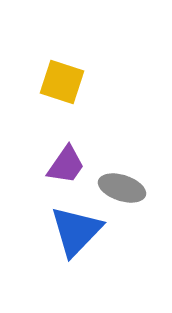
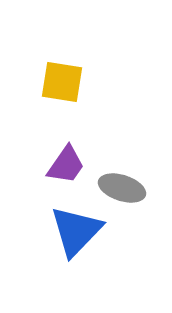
yellow square: rotated 9 degrees counterclockwise
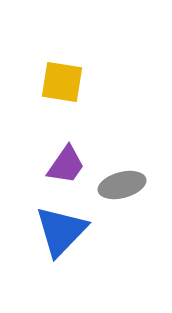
gray ellipse: moved 3 px up; rotated 33 degrees counterclockwise
blue triangle: moved 15 px left
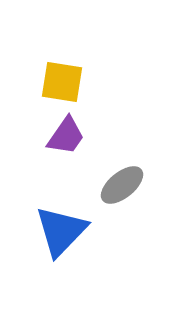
purple trapezoid: moved 29 px up
gray ellipse: rotated 24 degrees counterclockwise
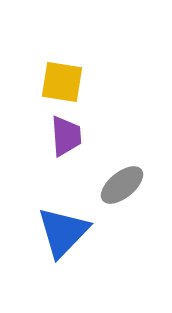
purple trapezoid: rotated 39 degrees counterclockwise
blue triangle: moved 2 px right, 1 px down
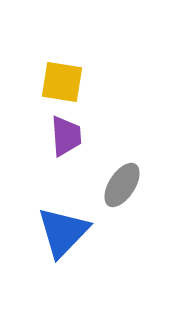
gray ellipse: rotated 18 degrees counterclockwise
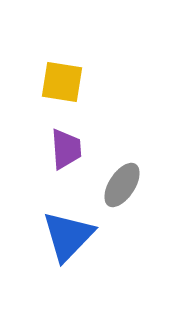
purple trapezoid: moved 13 px down
blue triangle: moved 5 px right, 4 px down
